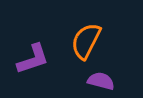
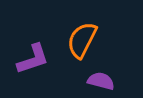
orange semicircle: moved 4 px left, 1 px up
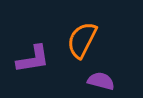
purple L-shape: rotated 9 degrees clockwise
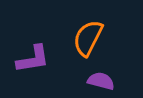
orange semicircle: moved 6 px right, 2 px up
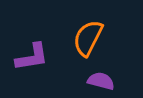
purple L-shape: moved 1 px left, 2 px up
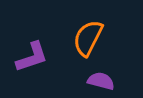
purple L-shape: rotated 9 degrees counterclockwise
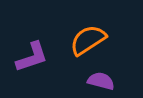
orange semicircle: moved 2 px down; rotated 30 degrees clockwise
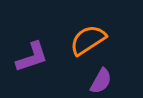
purple semicircle: rotated 104 degrees clockwise
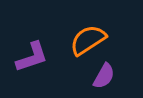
purple semicircle: moved 3 px right, 5 px up
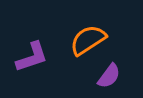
purple semicircle: moved 5 px right; rotated 8 degrees clockwise
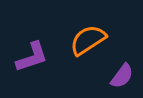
purple semicircle: moved 13 px right
